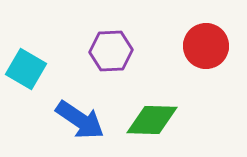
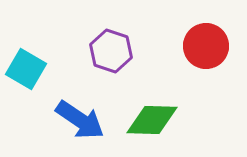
purple hexagon: rotated 21 degrees clockwise
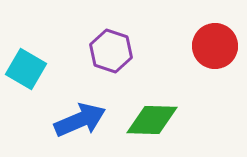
red circle: moved 9 px right
blue arrow: rotated 57 degrees counterclockwise
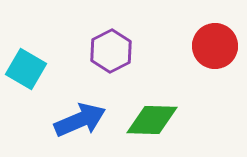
purple hexagon: rotated 15 degrees clockwise
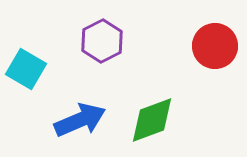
purple hexagon: moved 9 px left, 10 px up
green diamond: rotated 22 degrees counterclockwise
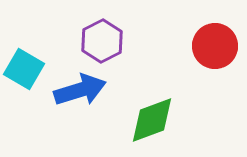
cyan square: moved 2 px left
blue arrow: moved 30 px up; rotated 6 degrees clockwise
